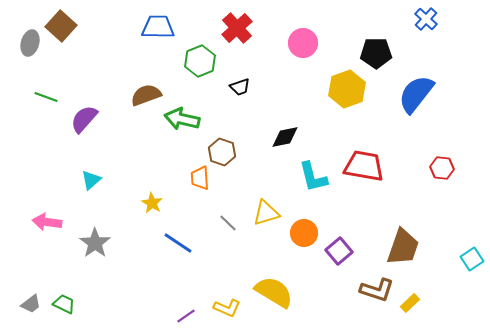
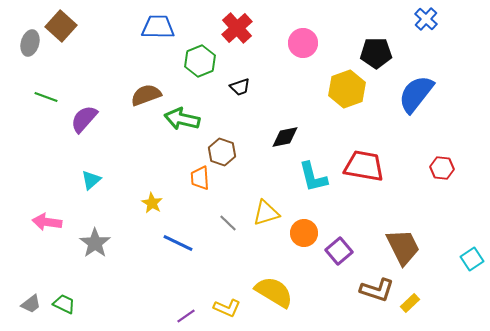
blue line: rotated 8 degrees counterclockwise
brown trapezoid: rotated 45 degrees counterclockwise
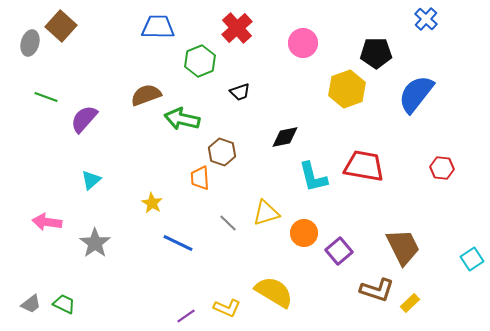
black trapezoid: moved 5 px down
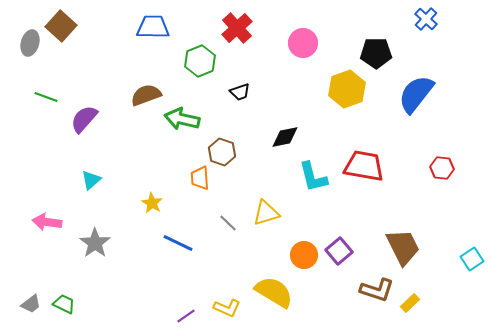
blue trapezoid: moved 5 px left
orange circle: moved 22 px down
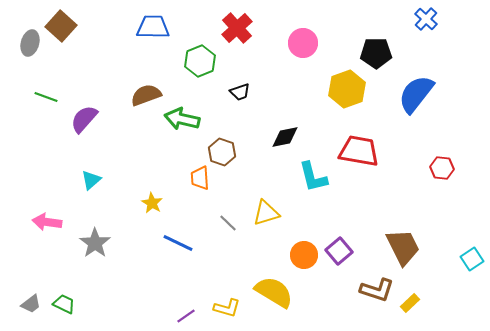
red trapezoid: moved 5 px left, 15 px up
yellow L-shape: rotated 8 degrees counterclockwise
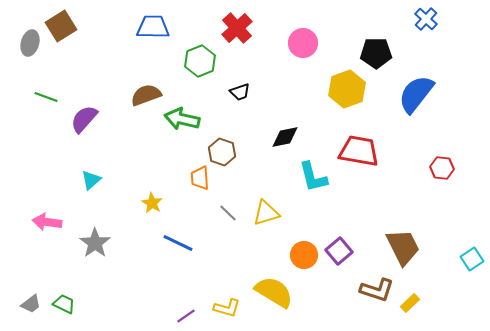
brown square: rotated 16 degrees clockwise
gray line: moved 10 px up
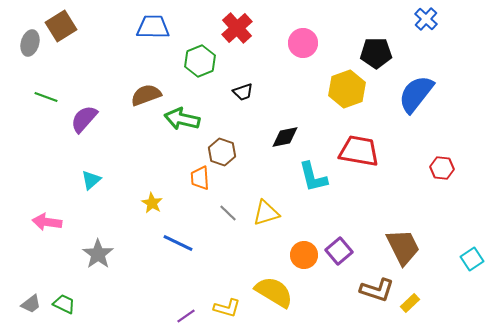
black trapezoid: moved 3 px right
gray star: moved 3 px right, 11 px down
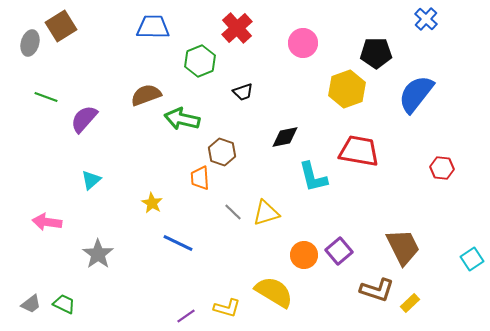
gray line: moved 5 px right, 1 px up
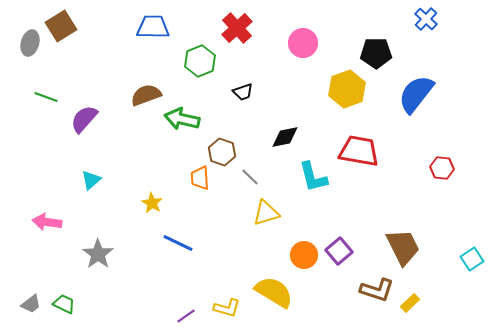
gray line: moved 17 px right, 35 px up
